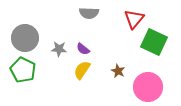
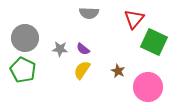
gray star: moved 1 px right
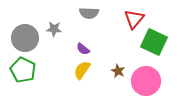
gray star: moved 6 px left, 20 px up
pink circle: moved 2 px left, 6 px up
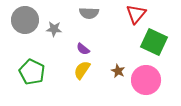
red triangle: moved 2 px right, 5 px up
gray circle: moved 18 px up
green pentagon: moved 9 px right, 2 px down
pink circle: moved 1 px up
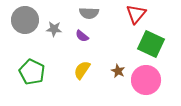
green square: moved 3 px left, 2 px down
purple semicircle: moved 1 px left, 13 px up
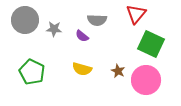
gray semicircle: moved 8 px right, 7 px down
yellow semicircle: moved 1 px up; rotated 108 degrees counterclockwise
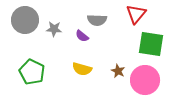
green square: rotated 16 degrees counterclockwise
pink circle: moved 1 px left
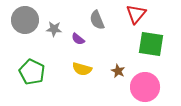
gray semicircle: rotated 66 degrees clockwise
purple semicircle: moved 4 px left, 3 px down
pink circle: moved 7 px down
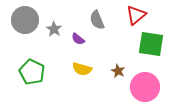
red triangle: moved 1 px down; rotated 10 degrees clockwise
gray star: rotated 28 degrees clockwise
